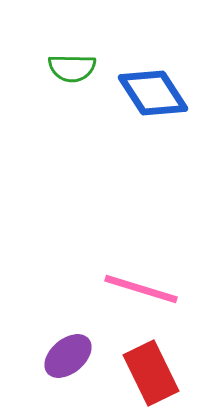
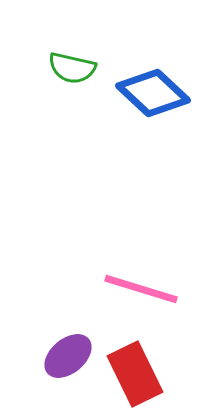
green semicircle: rotated 12 degrees clockwise
blue diamond: rotated 14 degrees counterclockwise
red rectangle: moved 16 px left, 1 px down
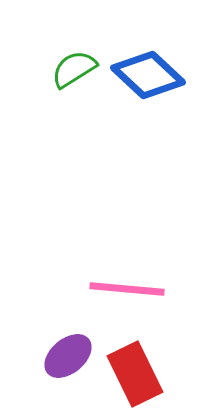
green semicircle: moved 2 px right, 1 px down; rotated 135 degrees clockwise
blue diamond: moved 5 px left, 18 px up
pink line: moved 14 px left; rotated 12 degrees counterclockwise
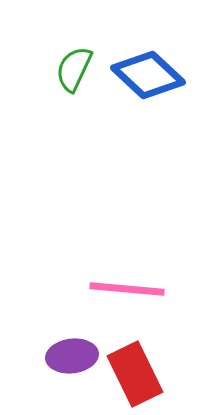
green semicircle: rotated 33 degrees counterclockwise
purple ellipse: moved 4 px right; rotated 33 degrees clockwise
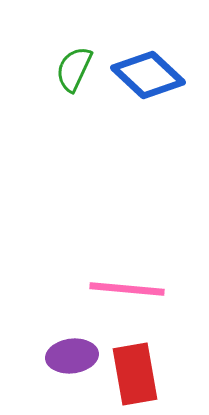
red rectangle: rotated 16 degrees clockwise
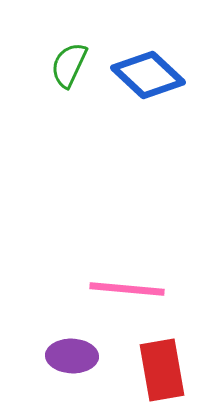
green semicircle: moved 5 px left, 4 px up
purple ellipse: rotated 9 degrees clockwise
red rectangle: moved 27 px right, 4 px up
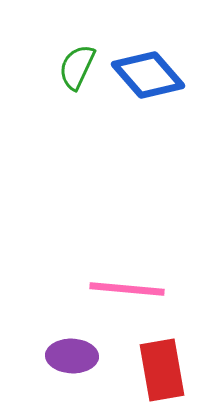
green semicircle: moved 8 px right, 2 px down
blue diamond: rotated 6 degrees clockwise
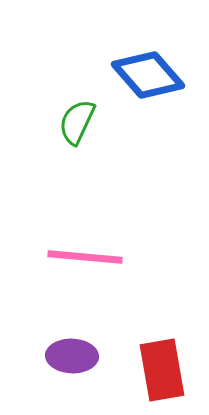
green semicircle: moved 55 px down
pink line: moved 42 px left, 32 px up
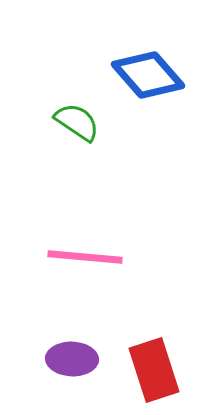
green semicircle: rotated 99 degrees clockwise
purple ellipse: moved 3 px down
red rectangle: moved 8 px left; rotated 8 degrees counterclockwise
